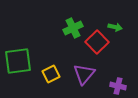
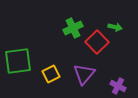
purple cross: rotated 14 degrees clockwise
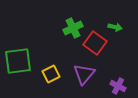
red square: moved 2 px left, 1 px down; rotated 10 degrees counterclockwise
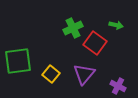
green arrow: moved 1 px right, 2 px up
yellow square: rotated 24 degrees counterclockwise
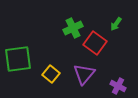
green arrow: moved 1 px up; rotated 112 degrees clockwise
green square: moved 2 px up
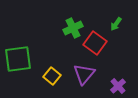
yellow square: moved 1 px right, 2 px down
purple cross: rotated 21 degrees clockwise
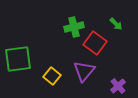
green arrow: rotated 80 degrees counterclockwise
green cross: moved 1 px right, 1 px up; rotated 12 degrees clockwise
purple triangle: moved 3 px up
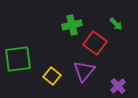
green cross: moved 2 px left, 2 px up
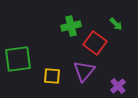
green cross: moved 1 px left, 1 px down
yellow square: rotated 36 degrees counterclockwise
